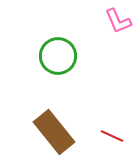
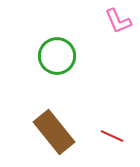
green circle: moved 1 px left
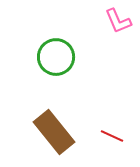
green circle: moved 1 px left, 1 px down
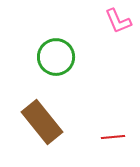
brown rectangle: moved 12 px left, 10 px up
red line: moved 1 px right, 1 px down; rotated 30 degrees counterclockwise
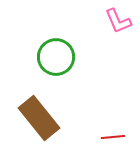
brown rectangle: moved 3 px left, 4 px up
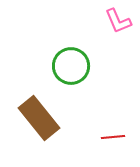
green circle: moved 15 px right, 9 px down
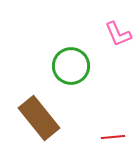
pink L-shape: moved 13 px down
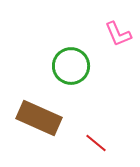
brown rectangle: rotated 27 degrees counterclockwise
red line: moved 17 px left, 6 px down; rotated 45 degrees clockwise
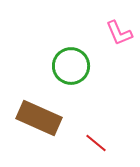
pink L-shape: moved 1 px right, 1 px up
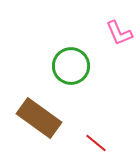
brown rectangle: rotated 12 degrees clockwise
